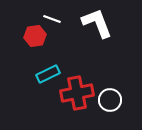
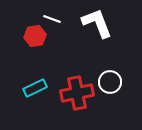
cyan rectangle: moved 13 px left, 14 px down
white circle: moved 18 px up
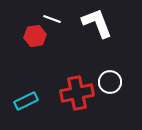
cyan rectangle: moved 9 px left, 13 px down
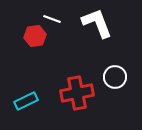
white circle: moved 5 px right, 5 px up
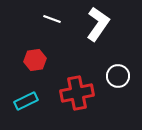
white L-shape: moved 1 px right, 1 px down; rotated 56 degrees clockwise
red hexagon: moved 24 px down
white circle: moved 3 px right, 1 px up
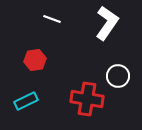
white L-shape: moved 9 px right, 1 px up
red cross: moved 10 px right, 6 px down; rotated 20 degrees clockwise
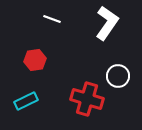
red cross: rotated 8 degrees clockwise
